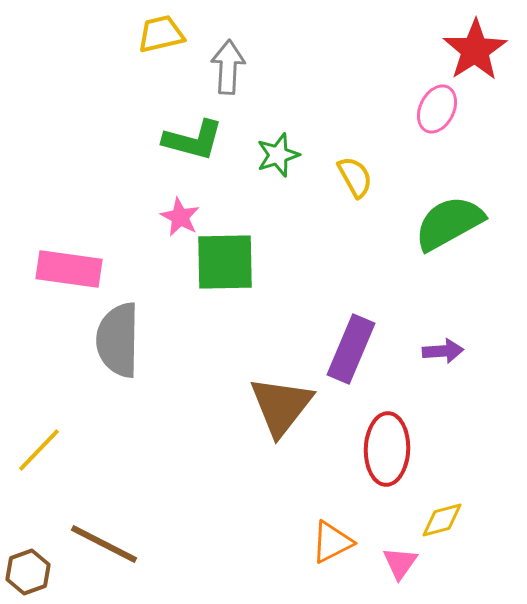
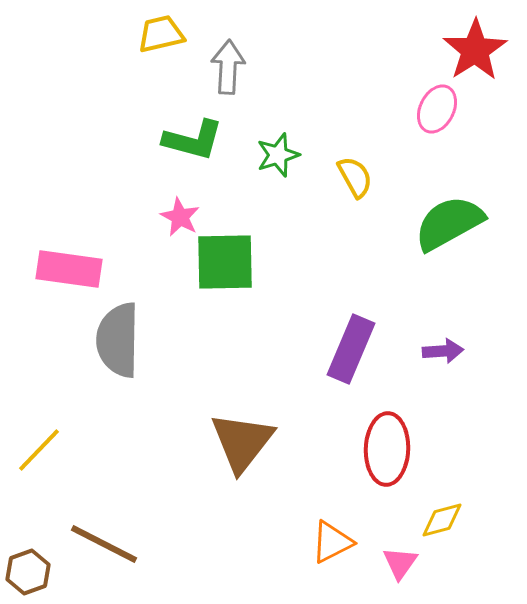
brown triangle: moved 39 px left, 36 px down
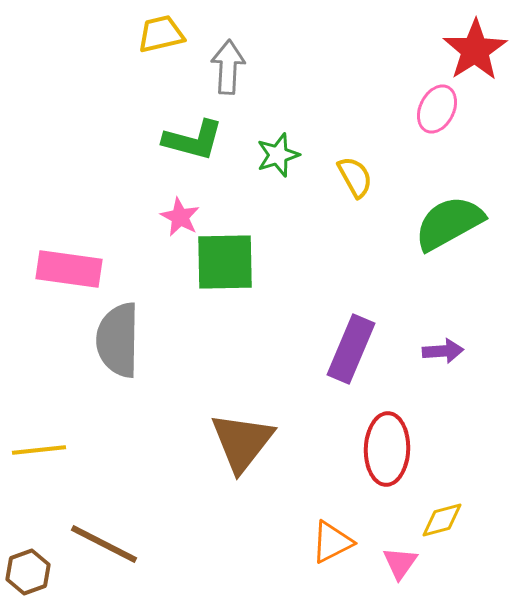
yellow line: rotated 40 degrees clockwise
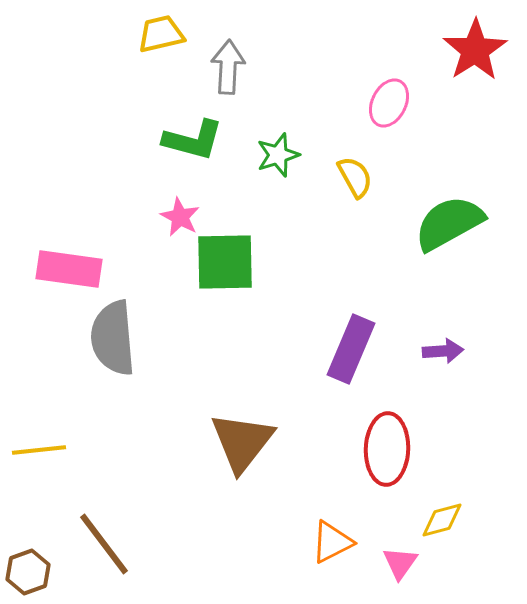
pink ellipse: moved 48 px left, 6 px up
gray semicircle: moved 5 px left, 2 px up; rotated 6 degrees counterclockwise
brown line: rotated 26 degrees clockwise
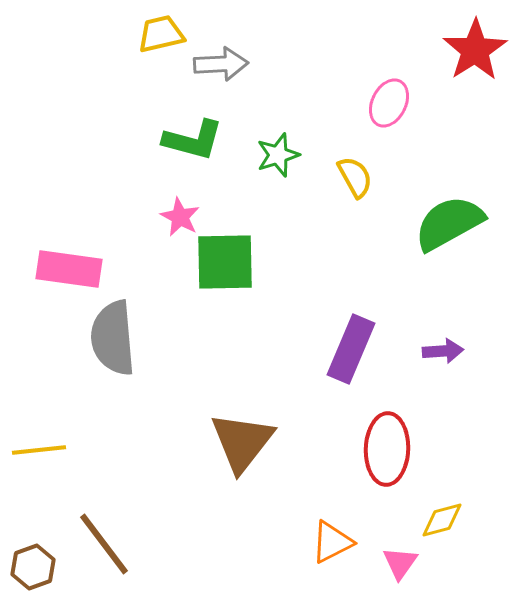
gray arrow: moved 7 px left, 3 px up; rotated 84 degrees clockwise
brown hexagon: moved 5 px right, 5 px up
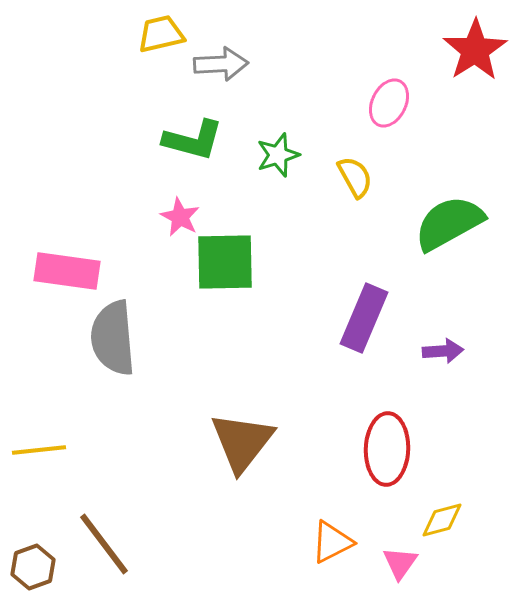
pink rectangle: moved 2 px left, 2 px down
purple rectangle: moved 13 px right, 31 px up
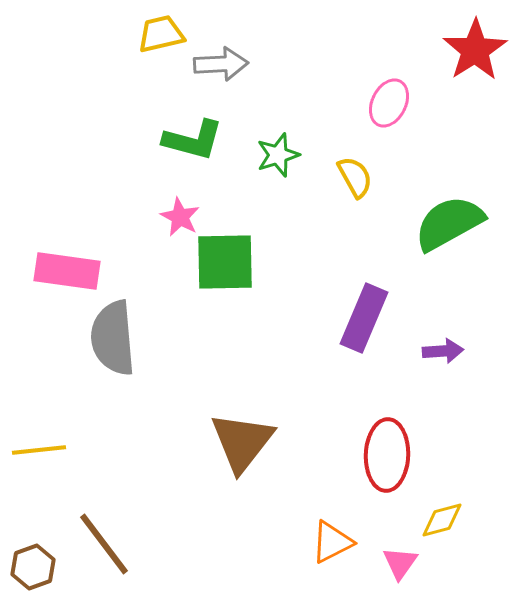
red ellipse: moved 6 px down
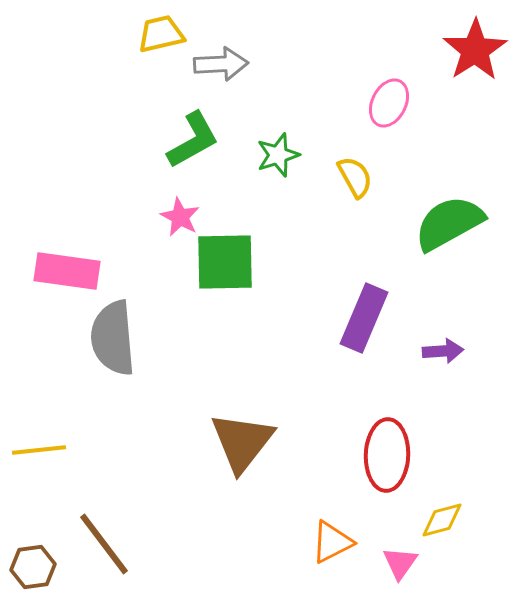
green L-shape: rotated 44 degrees counterclockwise
brown hexagon: rotated 12 degrees clockwise
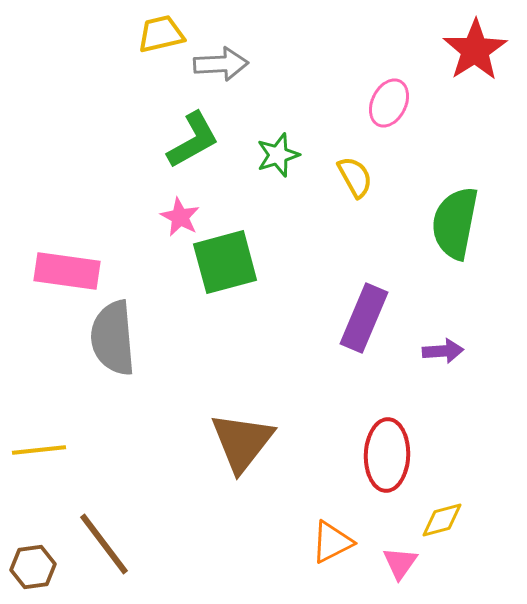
green semicircle: moved 6 px right; rotated 50 degrees counterclockwise
green square: rotated 14 degrees counterclockwise
